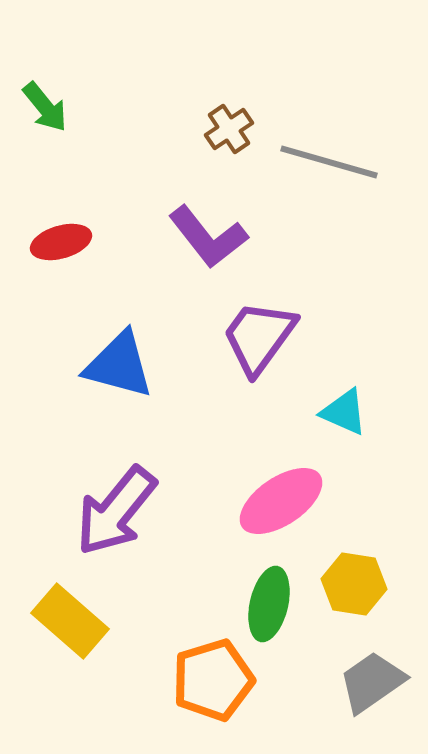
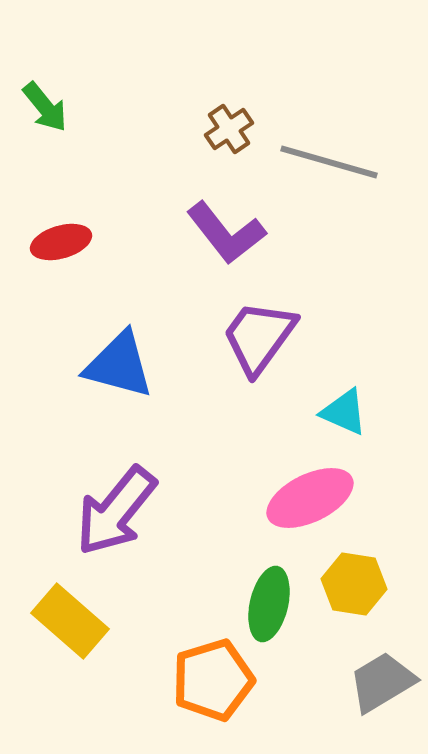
purple L-shape: moved 18 px right, 4 px up
pink ellipse: moved 29 px right, 3 px up; rotated 8 degrees clockwise
gray trapezoid: moved 10 px right; rotated 4 degrees clockwise
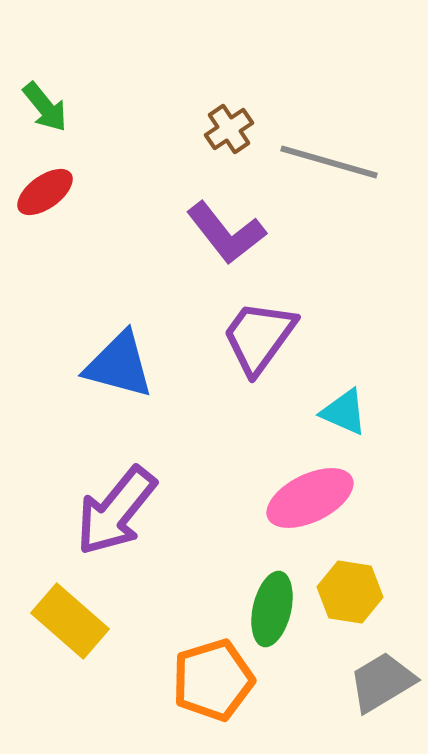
red ellipse: moved 16 px left, 50 px up; rotated 20 degrees counterclockwise
yellow hexagon: moved 4 px left, 8 px down
green ellipse: moved 3 px right, 5 px down
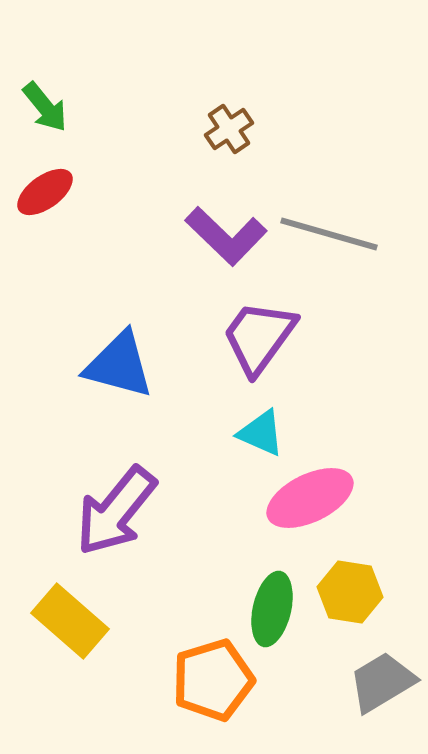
gray line: moved 72 px down
purple L-shape: moved 3 px down; rotated 8 degrees counterclockwise
cyan triangle: moved 83 px left, 21 px down
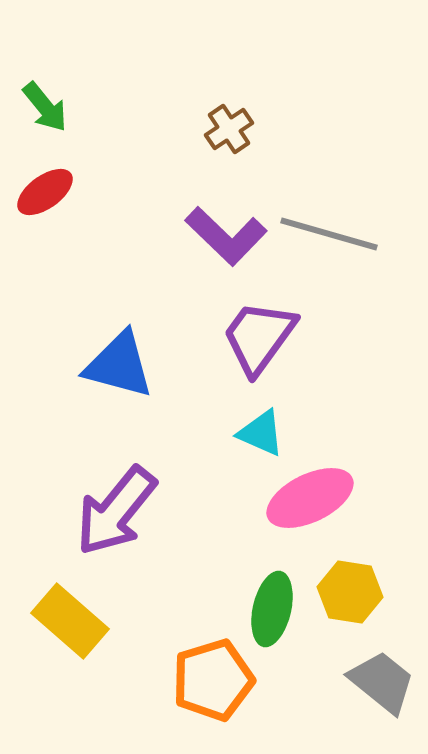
gray trapezoid: rotated 70 degrees clockwise
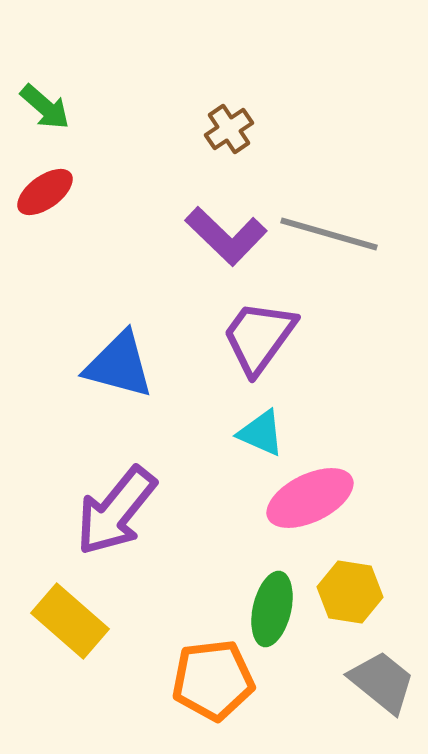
green arrow: rotated 10 degrees counterclockwise
orange pentagon: rotated 10 degrees clockwise
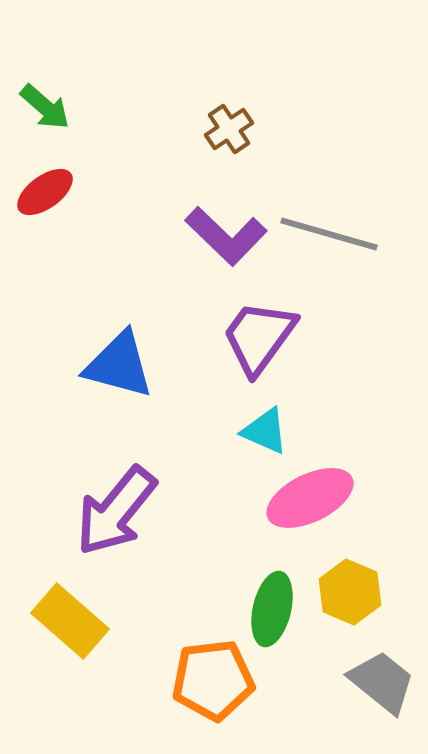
cyan triangle: moved 4 px right, 2 px up
yellow hexagon: rotated 14 degrees clockwise
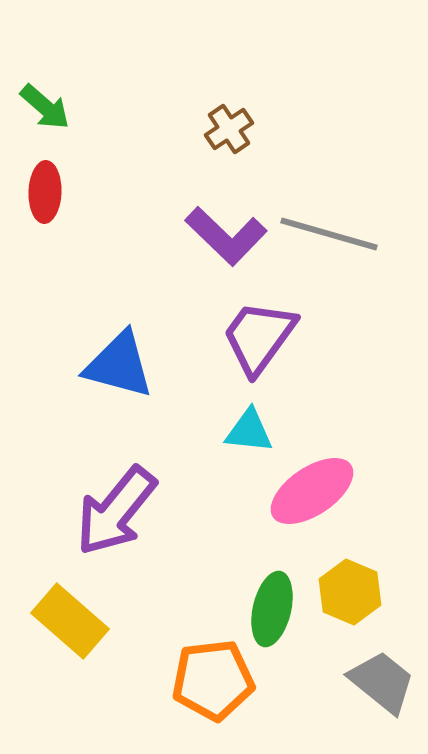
red ellipse: rotated 52 degrees counterclockwise
cyan triangle: moved 16 px left; rotated 18 degrees counterclockwise
pink ellipse: moved 2 px right, 7 px up; rotated 8 degrees counterclockwise
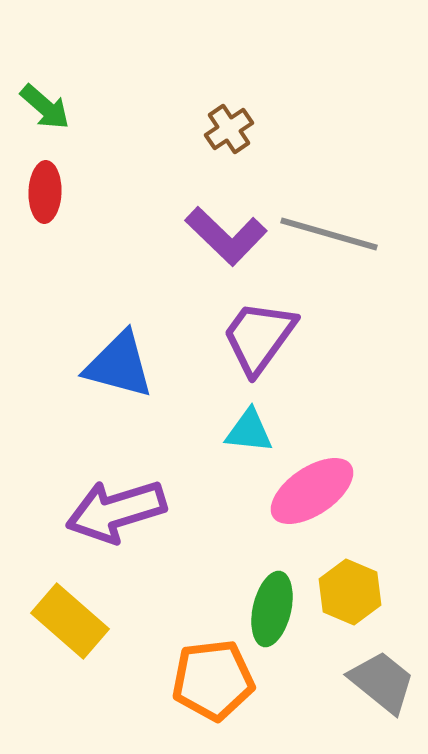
purple arrow: rotated 34 degrees clockwise
